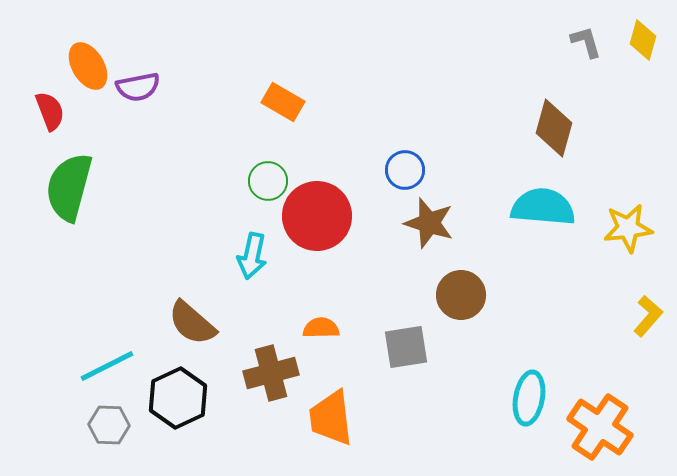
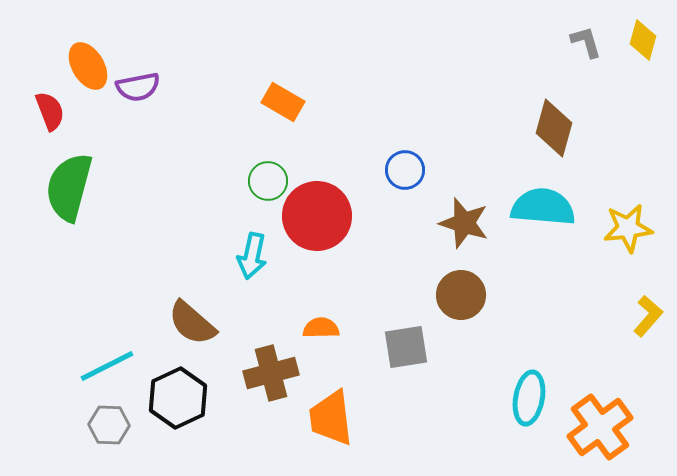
brown star: moved 35 px right
orange cross: rotated 20 degrees clockwise
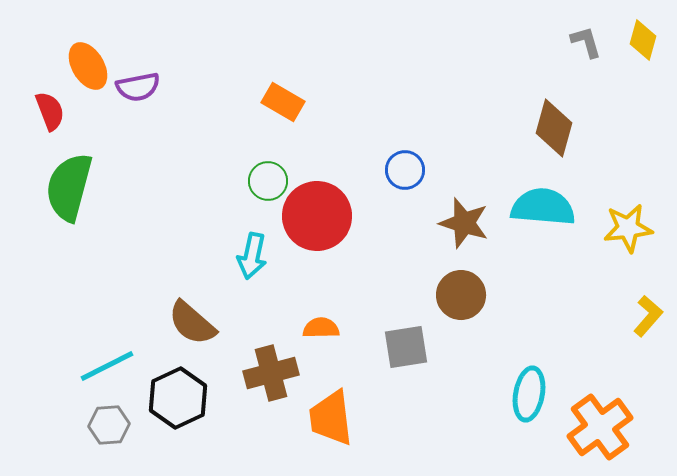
cyan ellipse: moved 4 px up
gray hexagon: rotated 6 degrees counterclockwise
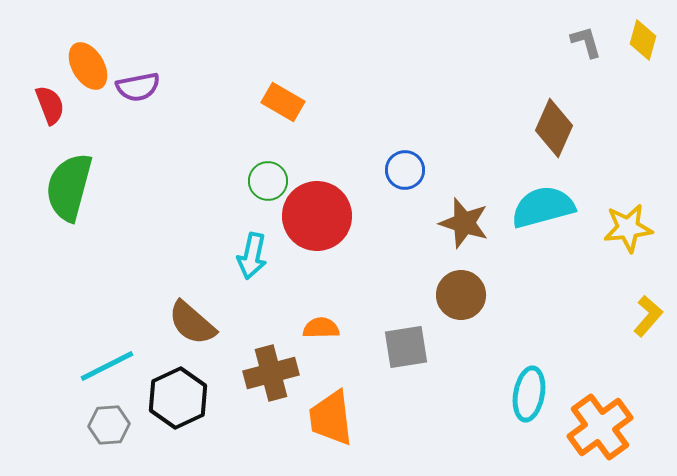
red semicircle: moved 6 px up
brown diamond: rotated 8 degrees clockwise
cyan semicircle: rotated 20 degrees counterclockwise
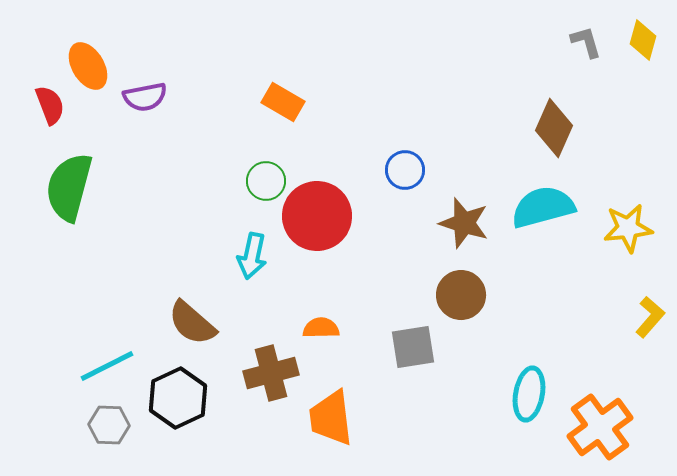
purple semicircle: moved 7 px right, 10 px down
green circle: moved 2 px left
yellow L-shape: moved 2 px right, 1 px down
gray square: moved 7 px right
gray hexagon: rotated 6 degrees clockwise
